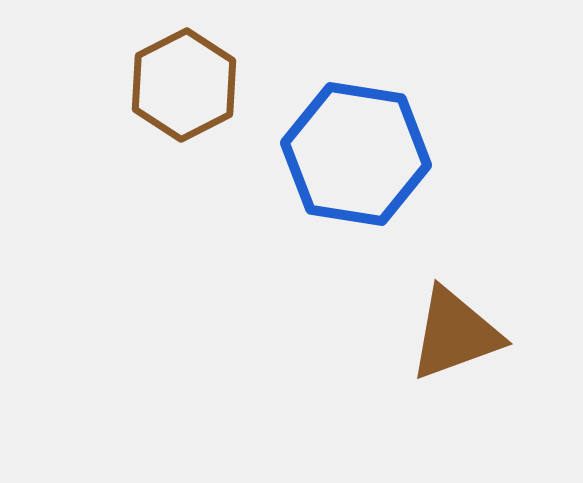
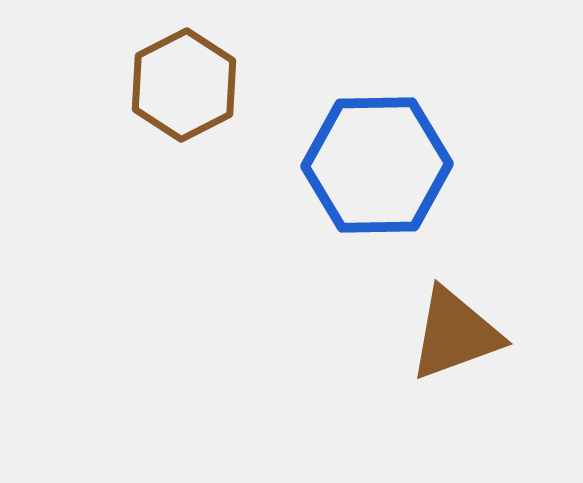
blue hexagon: moved 21 px right, 11 px down; rotated 10 degrees counterclockwise
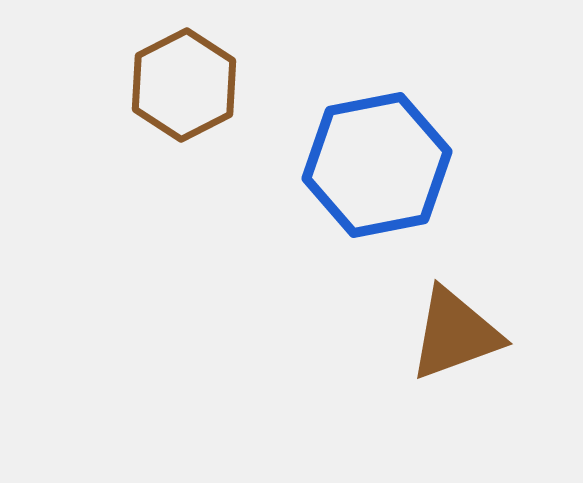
blue hexagon: rotated 10 degrees counterclockwise
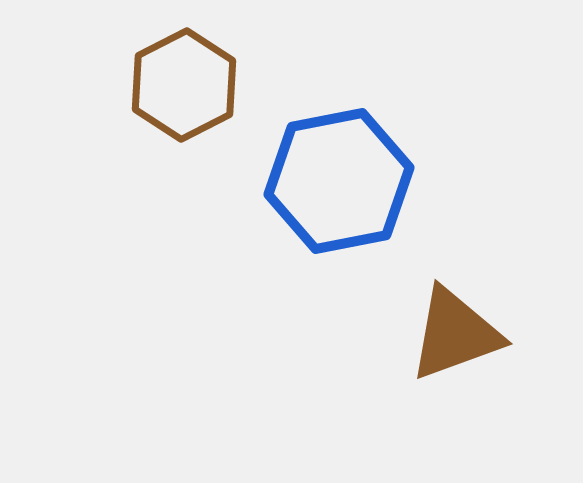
blue hexagon: moved 38 px left, 16 px down
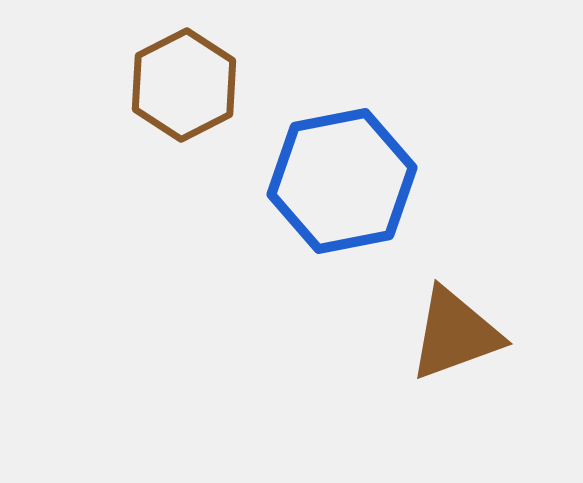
blue hexagon: moved 3 px right
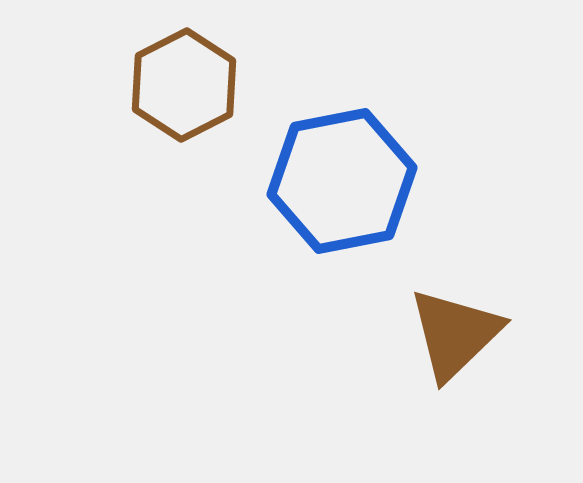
brown triangle: rotated 24 degrees counterclockwise
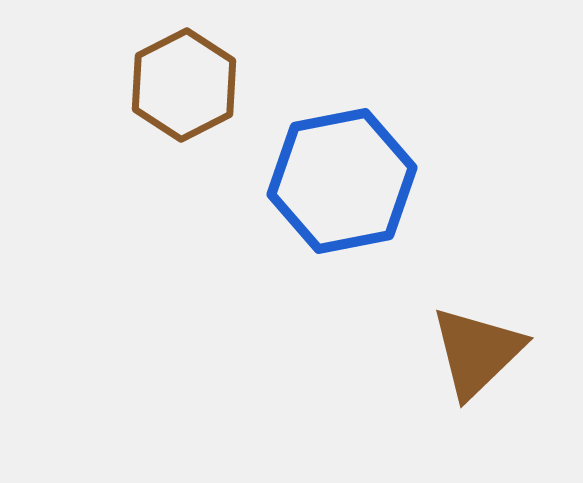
brown triangle: moved 22 px right, 18 px down
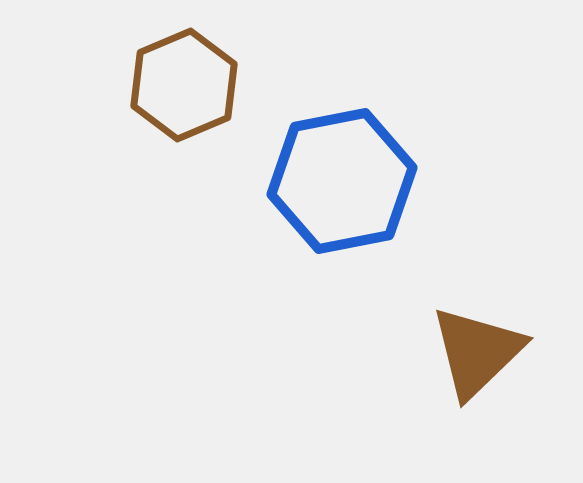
brown hexagon: rotated 4 degrees clockwise
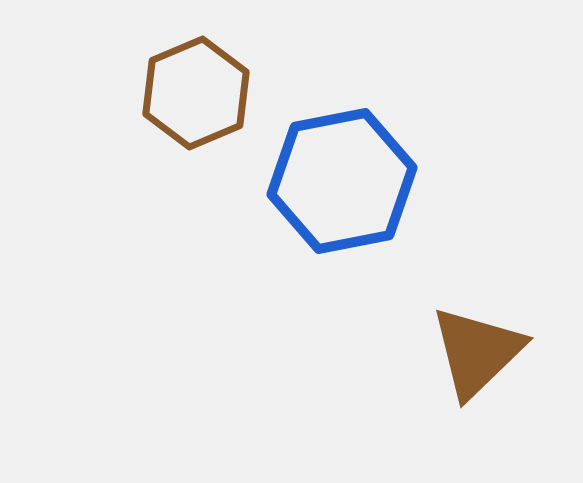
brown hexagon: moved 12 px right, 8 px down
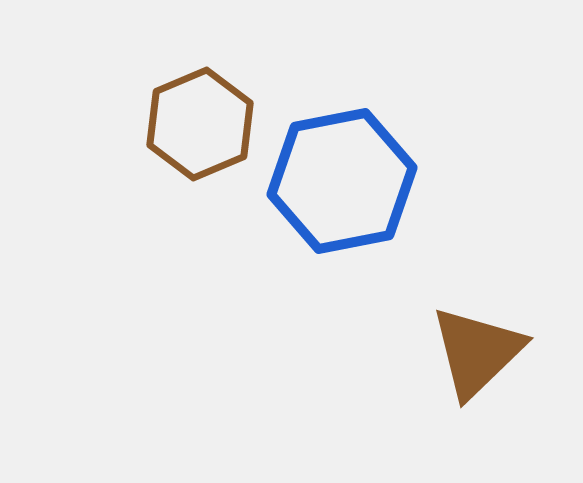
brown hexagon: moved 4 px right, 31 px down
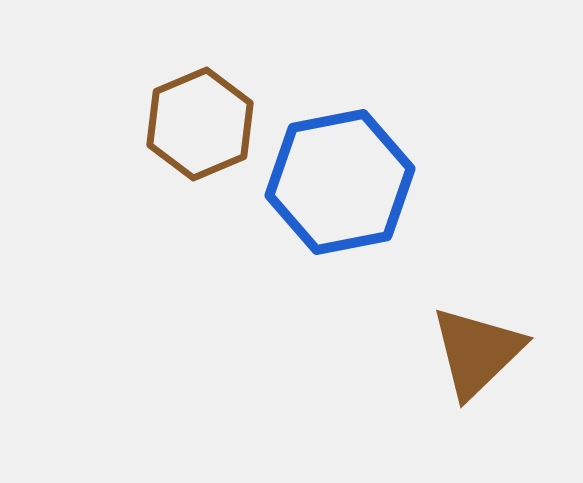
blue hexagon: moved 2 px left, 1 px down
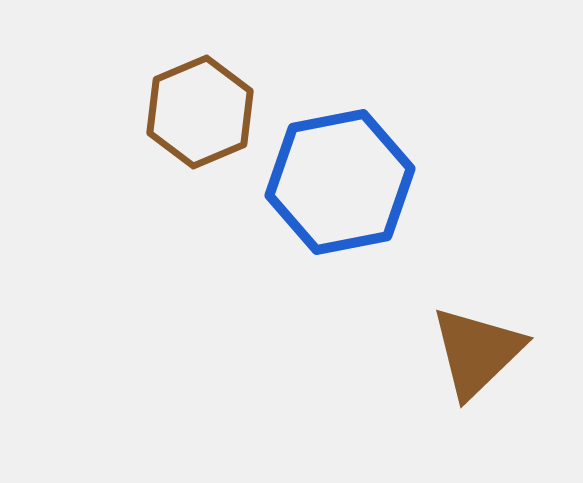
brown hexagon: moved 12 px up
